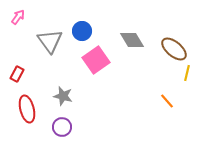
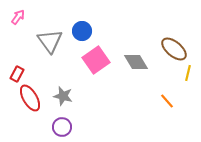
gray diamond: moved 4 px right, 22 px down
yellow line: moved 1 px right
red ellipse: moved 3 px right, 11 px up; rotated 16 degrees counterclockwise
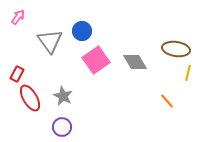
brown ellipse: moved 2 px right; rotated 32 degrees counterclockwise
gray diamond: moved 1 px left
gray star: rotated 12 degrees clockwise
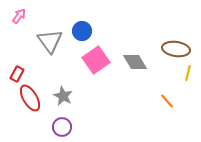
pink arrow: moved 1 px right, 1 px up
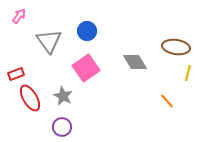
blue circle: moved 5 px right
gray triangle: moved 1 px left
brown ellipse: moved 2 px up
pink square: moved 10 px left, 8 px down
red rectangle: moved 1 px left; rotated 42 degrees clockwise
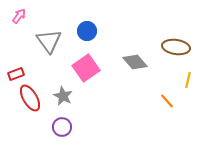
gray diamond: rotated 10 degrees counterclockwise
yellow line: moved 7 px down
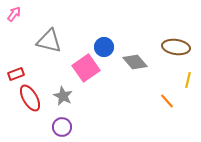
pink arrow: moved 5 px left, 2 px up
blue circle: moved 17 px right, 16 px down
gray triangle: rotated 40 degrees counterclockwise
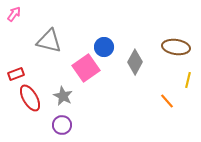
gray diamond: rotated 70 degrees clockwise
purple circle: moved 2 px up
